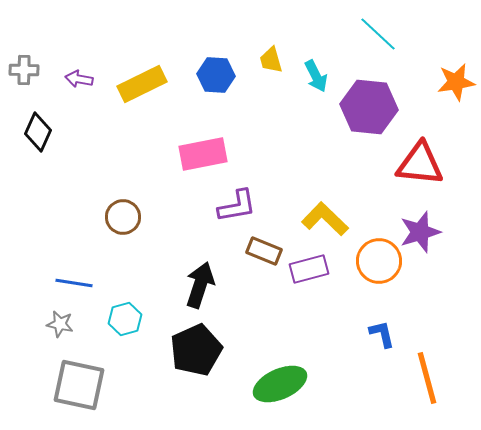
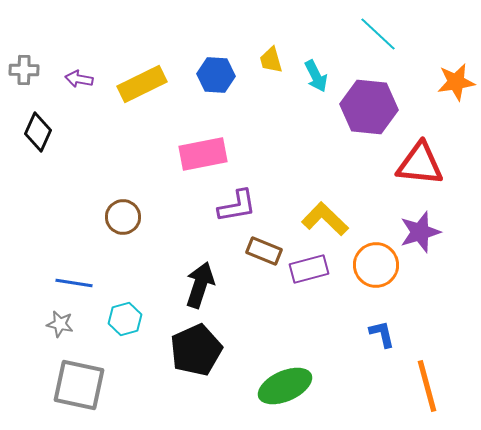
orange circle: moved 3 px left, 4 px down
orange line: moved 8 px down
green ellipse: moved 5 px right, 2 px down
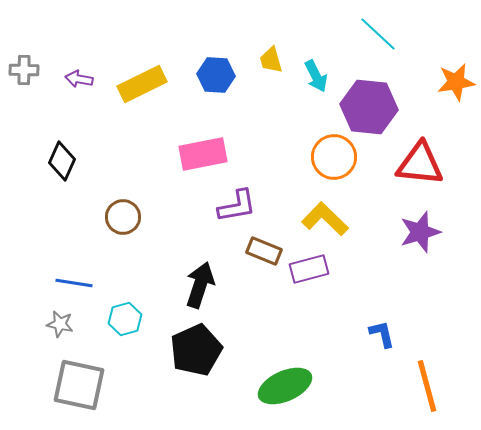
black diamond: moved 24 px right, 29 px down
orange circle: moved 42 px left, 108 px up
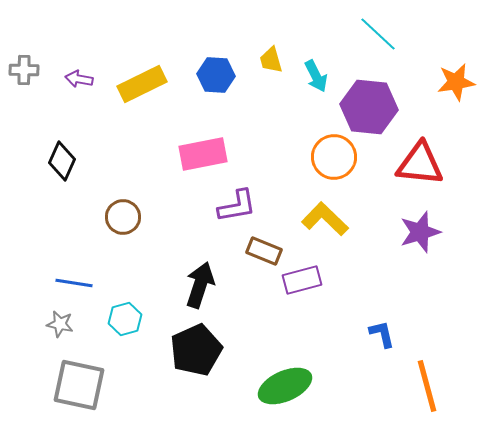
purple rectangle: moved 7 px left, 11 px down
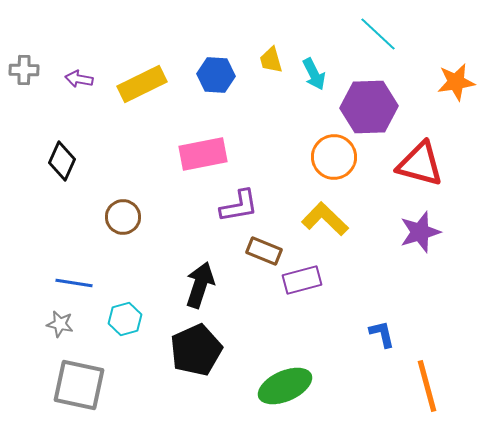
cyan arrow: moved 2 px left, 2 px up
purple hexagon: rotated 8 degrees counterclockwise
red triangle: rotated 9 degrees clockwise
purple L-shape: moved 2 px right
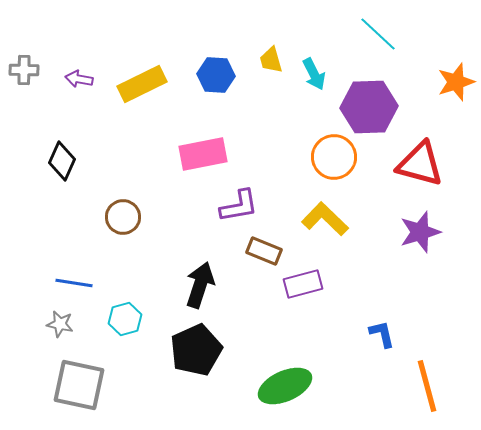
orange star: rotated 9 degrees counterclockwise
purple rectangle: moved 1 px right, 4 px down
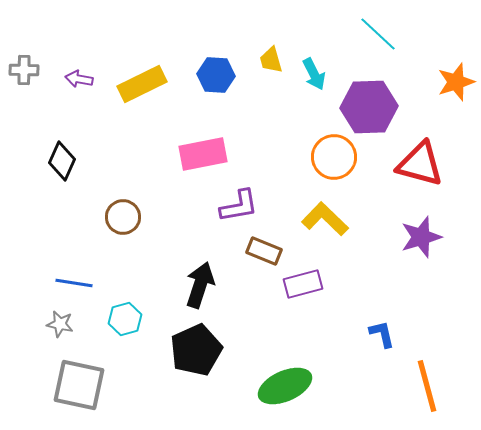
purple star: moved 1 px right, 5 px down
